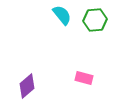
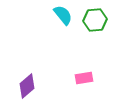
cyan semicircle: moved 1 px right
pink rectangle: rotated 24 degrees counterclockwise
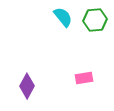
cyan semicircle: moved 2 px down
purple diamond: rotated 20 degrees counterclockwise
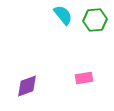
cyan semicircle: moved 2 px up
purple diamond: rotated 40 degrees clockwise
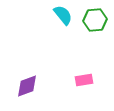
pink rectangle: moved 2 px down
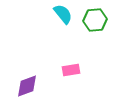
cyan semicircle: moved 1 px up
pink rectangle: moved 13 px left, 10 px up
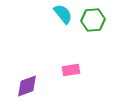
green hexagon: moved 2 px left
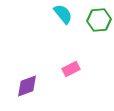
green hexagon: moved 6 px right
pink rectangle: moved 1 px up; rotated 18 degrees counterclockwise
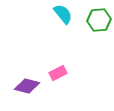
pink rectangle: moved 13 px left, 4 px down
purple diamond: rotated 35 degrees clockwise
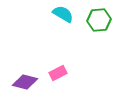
cyan semicircle: rotated 20 degrees counterclockwise
purple diamond: moved 2 px left, 4 px up
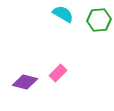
pink rectangle: rotated 18 degrees counterclockwise
